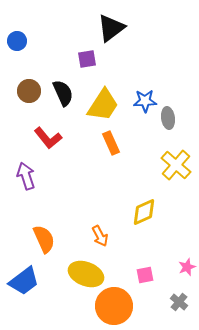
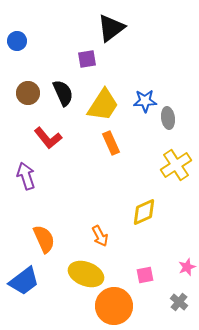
brown circle: moved 1 px left, 2 px down
yellow cross: rotated 16 degrees clockwise
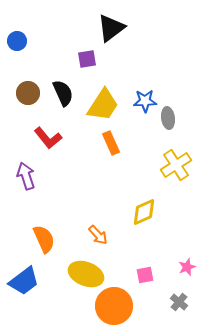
orange arrow: moved 2 px left, 1 px up; rotated 15 degrees counterclockwise
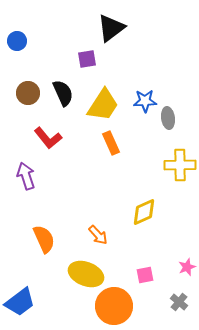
yellow cross: moved 4 px right; rotated 32 degrees clockwise
blue trapezoid: moved 4 px left, 21 px down
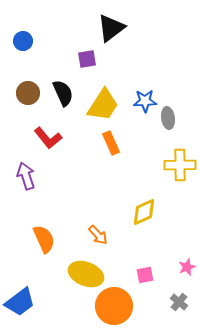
blue circle: moved 6 px right
